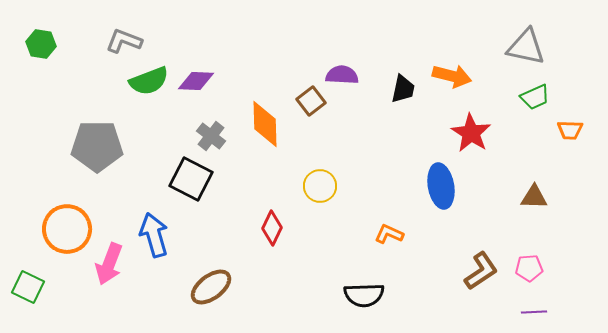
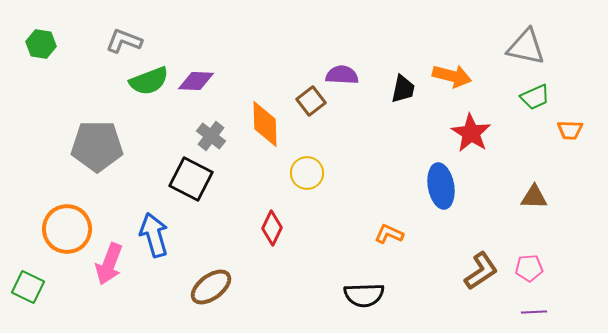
yellow circle: moved 13 px left, 13 px up
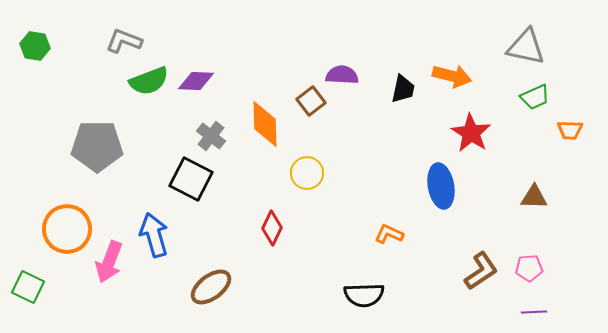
green hexagon: moved 6 px left, 2 px down
pink arrow: moved 2 px up
